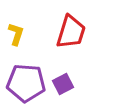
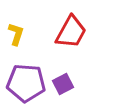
red trapezoid: rotated 12 degrees clockwise
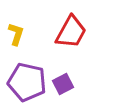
purple pentagon: moved 1 px right, 1 px up; rotated 9 degrees clockwise
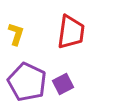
red trapezoid: rotated 21 degrees counterclockwise
purple pentagon: rotated 12 degrees clockwise
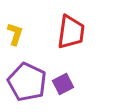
yellow L-shape: moved 1 px left
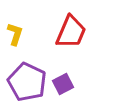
red trapezoid: rotated 15 degrees clockwise
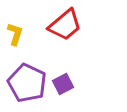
red trapezoid: moved 6 px left, 7 px up; rotated 27 degrees clockwise
purple pentagon: moved 1 px down
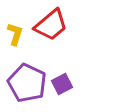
red trapezoid: moved 14 px left
purple square: moved 1 px left
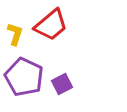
purple pentagon: moved 3 px left, 6 px up
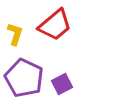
red trapezoid: moved 4 px right
purple pentagon: moved 1 px down
